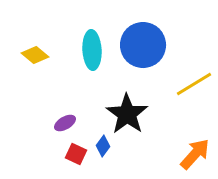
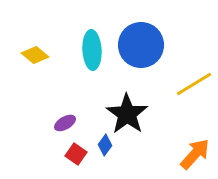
blue circle: moved 2 px left
blue diamond: moved 2 px right, 1 px up
red square: rotated 10 degrees clockwise
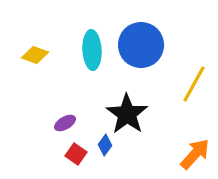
yellow diamond: rotated 20 degrees counterclockwise
yellow line: rotated 30 degrees counterclockwise
